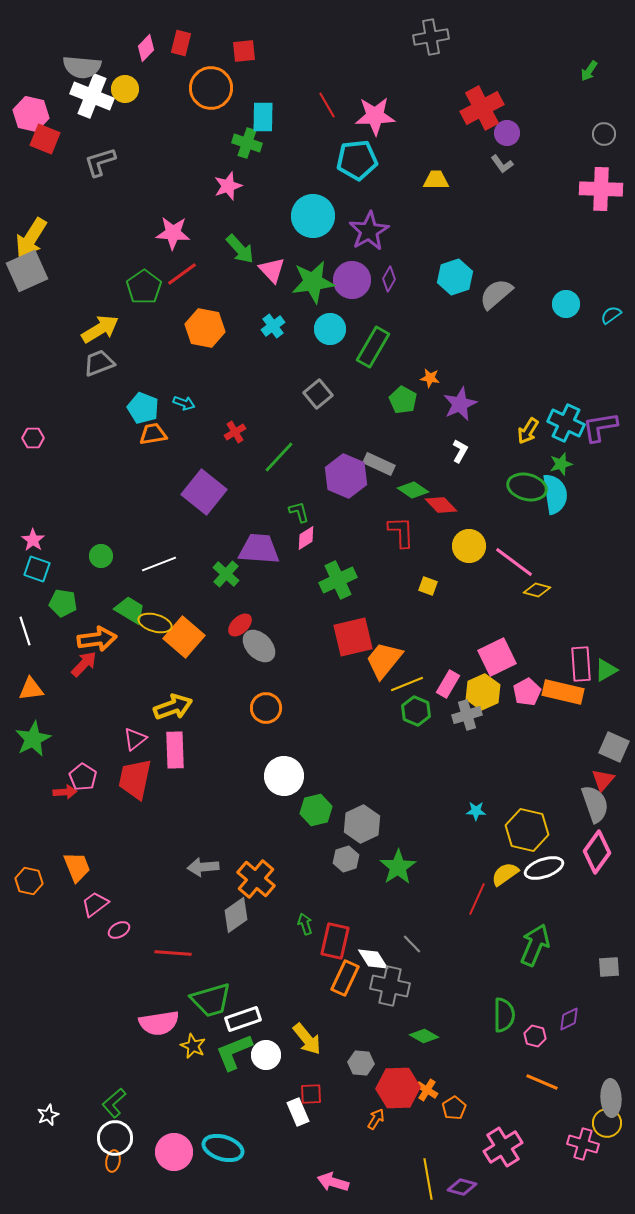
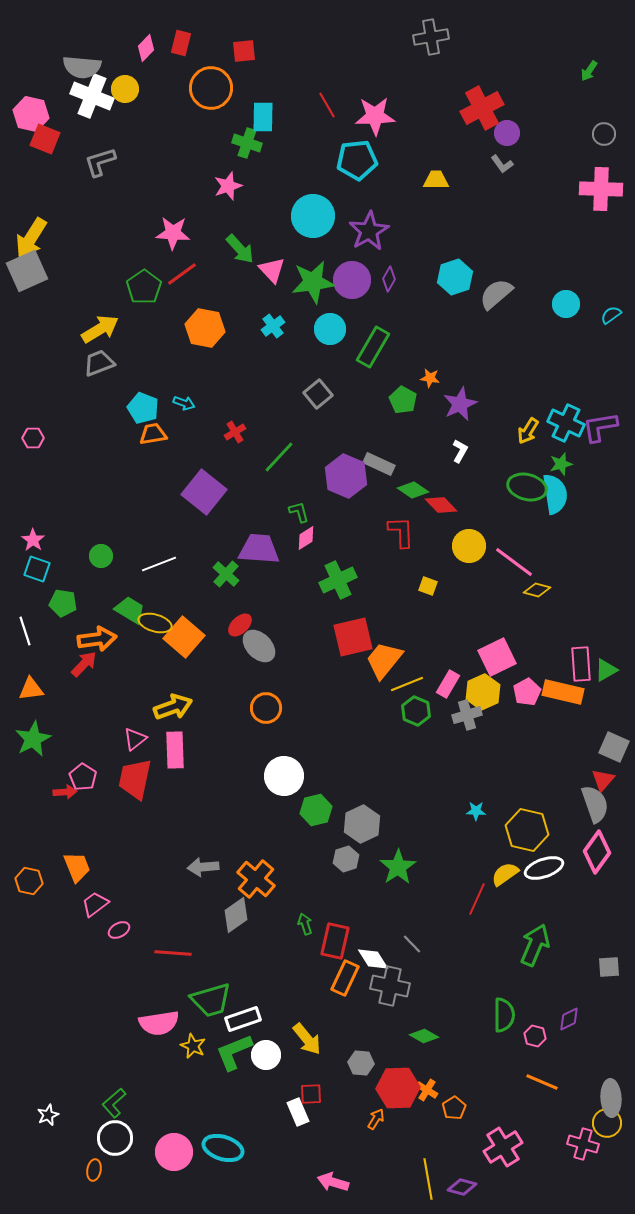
orange ellipse at (113, 1161): moved 19 px left, 9 px down
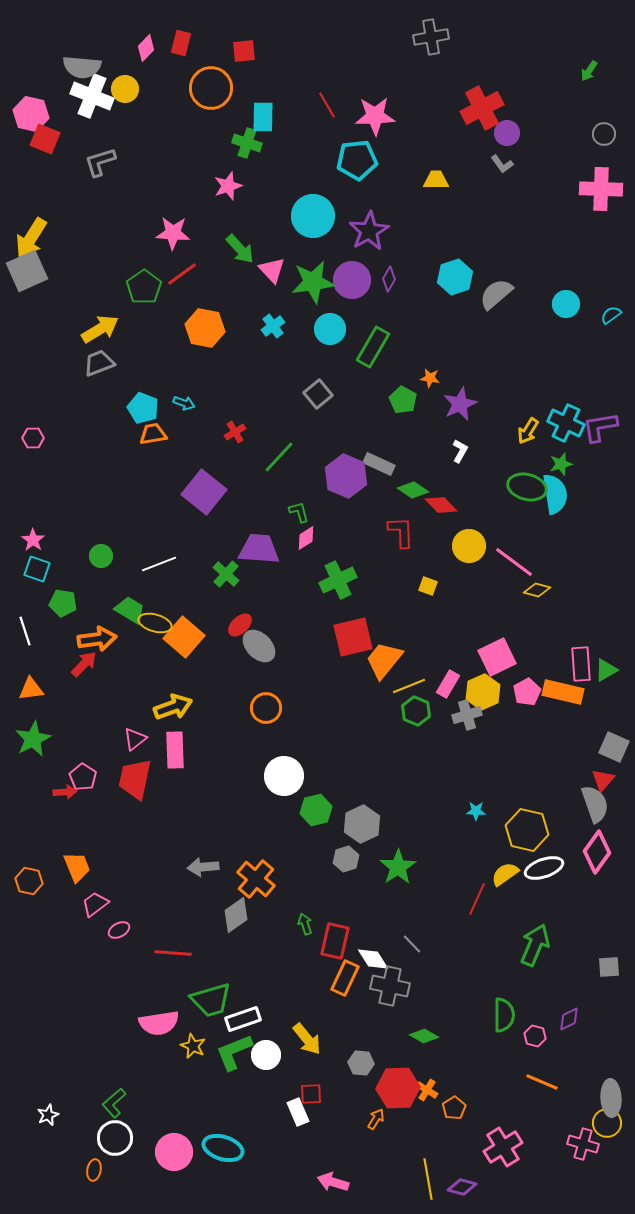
yellow line at (407, 684): moved 2 px right, 2 px down
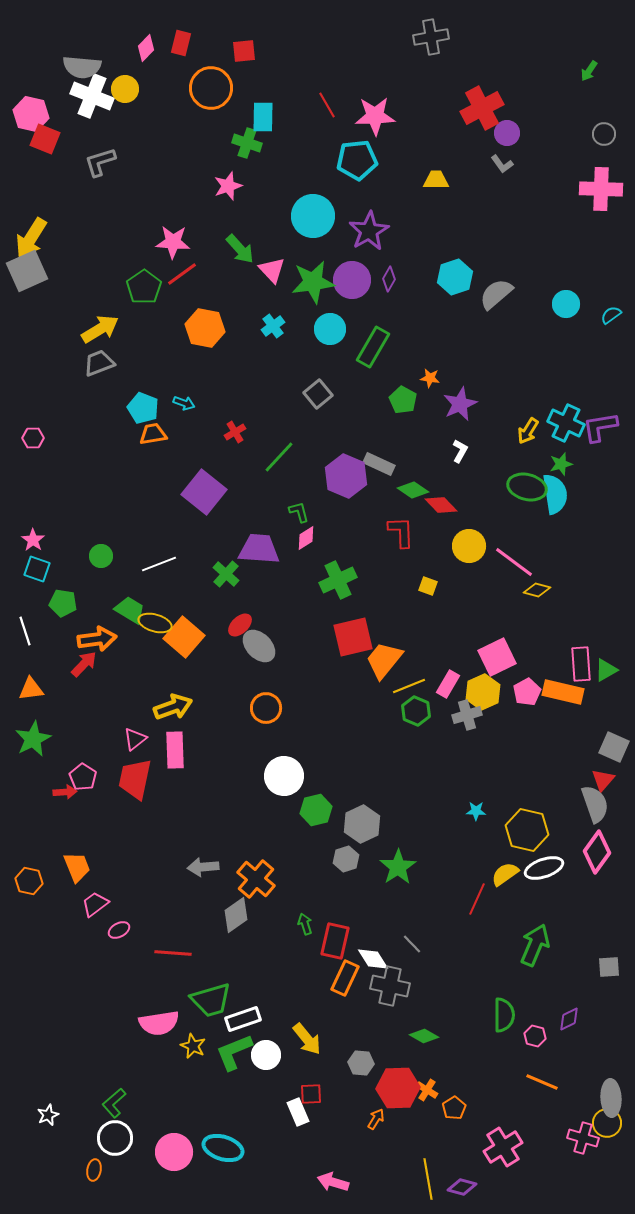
pink star at (173, 233): moved 9 px down
pink cross at (583, 1144): moved 6 px up
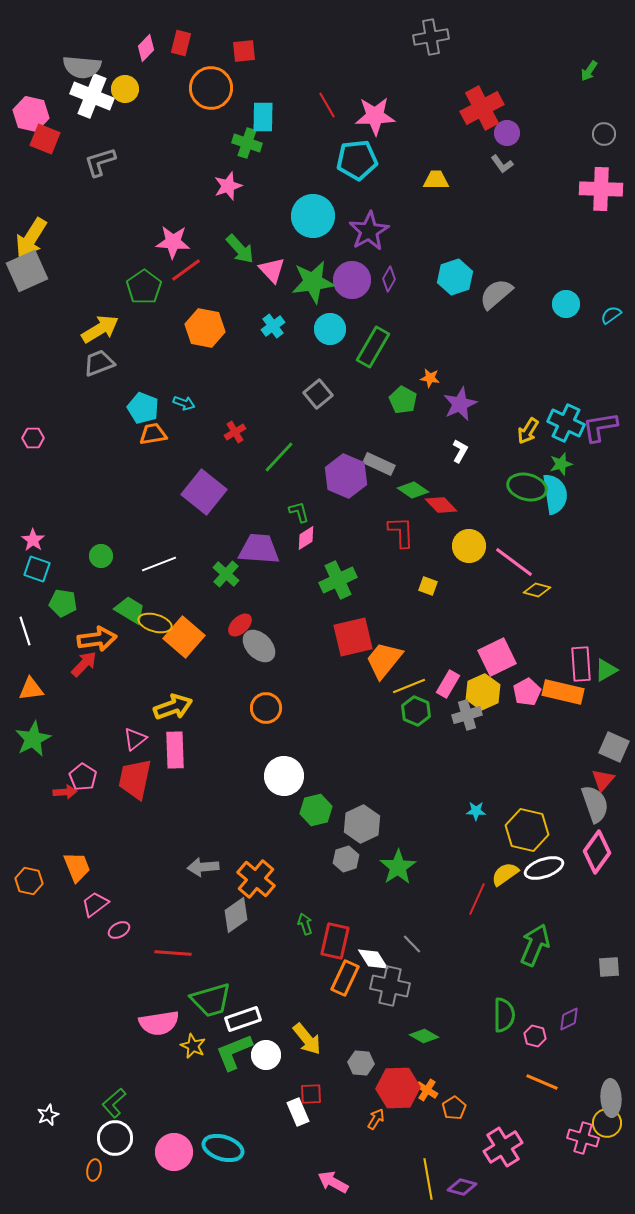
red line at (182, 274): moved 4 px right, 4 px up
pink arrow at (333, 1182): rotated 12 degrees clockwise
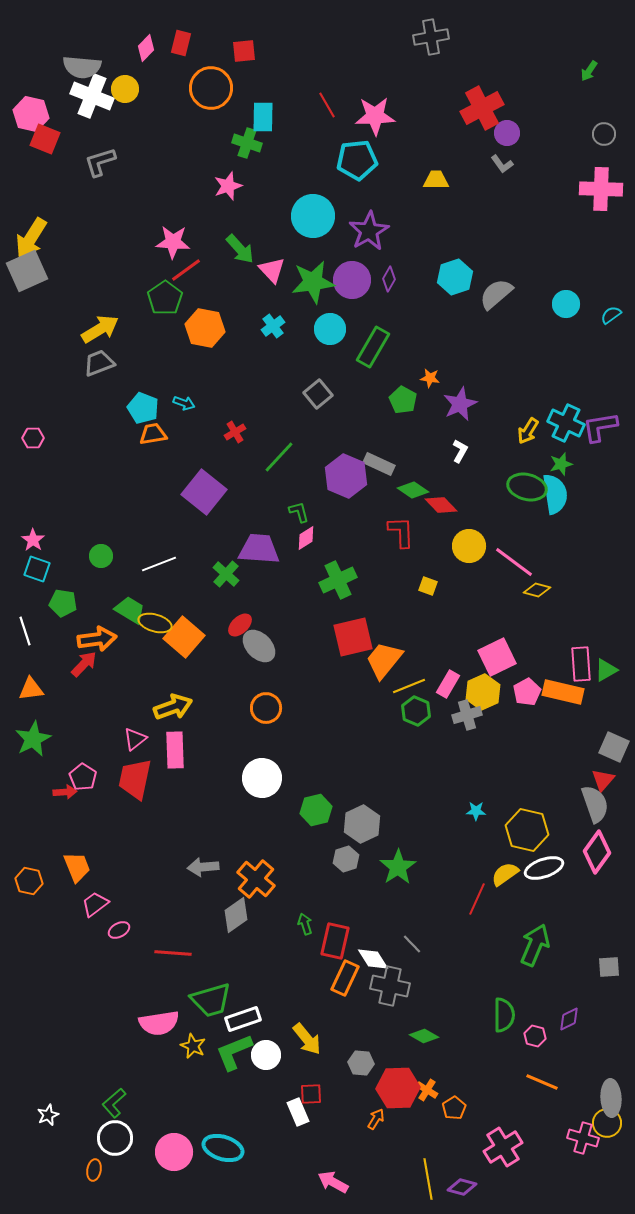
green pentagon at (144, 287): moved 21 px right, 11 px down
white circle at (284, 776): moved 22 px left, 2 px down
